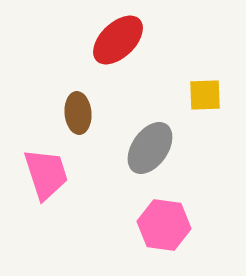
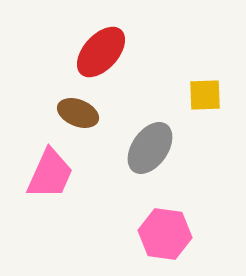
red ellipse: moved 17 px left, 12 px down; rotated 4 degrees counterclockwise
brown ellipse: rotated 63 degrees counterclockwise
pink trapezoid: moved 4 px right; rotated 42 degrees clockwise
pink hexagon: moved 1 px right, 9 px down
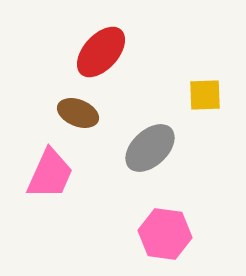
gray ellipse: rotated 12 degrees clockwise
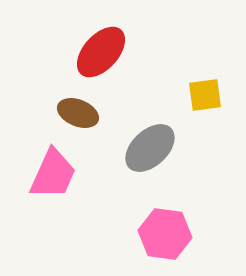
yellow square: rotated 6 degrees counterclockwise
pink trapezoid: moved 3 px right
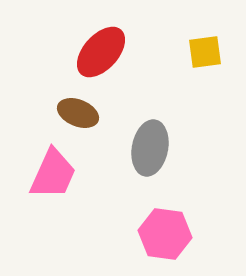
yellow square: moved 43 px up
gray ellipse: rotated 36 degrees counterclockwise
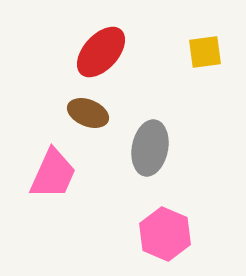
brown ellipse: moved 10 px right
pink hexagon: rotated 15 degrees clockwise
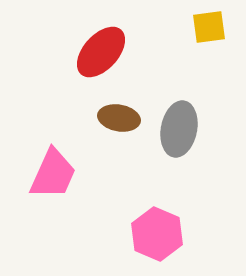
yellow square: moved 4 px right, 25 px up
brown ellipse: moved 31 px right, 5 px down; rotated 12 degrees counterclockwise
gray ellipse: moved 29 px right, 19 px up
pink hexagon: moved 8 px left
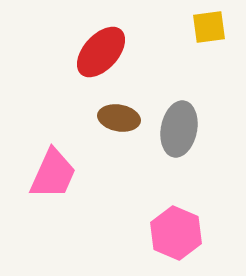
pink hexagon: moved 19 px right, 1 px up
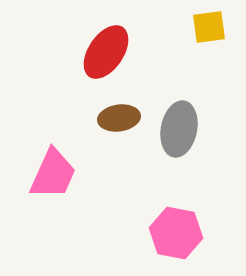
red ellipse: moved 5 px right; rotated 8 degrees counterclockwise
brown ellipse: rotated 18 degrees counterclockwise
pink hexagon: rotated 12 degrees counterclockwise
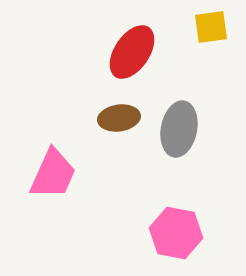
yellow square: moved 2 px right
red ellipse: moved 26 px right
